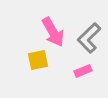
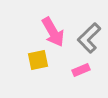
pink rectangle: moved 2 px left, 1 px up
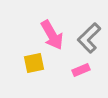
pink arrow: moved 1 px left, 3 px down
yellow square: moved 4 px left, 3 px down
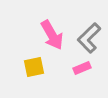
yellow square: moved 4 px down
pink rectangle: moved 1 px right, 2 px up
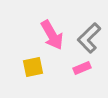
yellow square: moved 1 px left
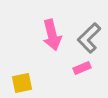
pink arrow: rotated 16 degrees clockwise
yellow square: moved 11 px left, 16 px down
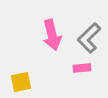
pink rectangle: rotated 18 degrees clockwise
yellow square: moved 1 px left, 1 px up
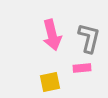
gray L-shape: rotated 148 degrees clockwise
yellow square: moved 29 px right
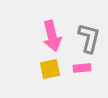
pink arrow: moved 1 px down
yellow square: moved 13 px up
